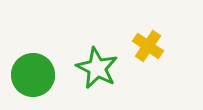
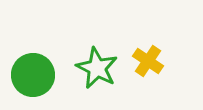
yellow cross: moved 15 px down
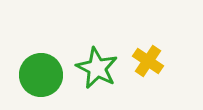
green circle: moved 8 px right
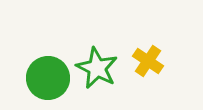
green circle: moved 7 px right, 3 px down
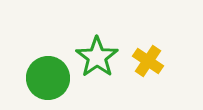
green star: moved 11 px up; rotated 9 degrees clockwise
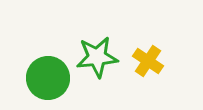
green star: rotated 30 degrees clockwise
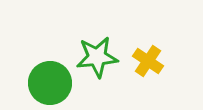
green circle: moved 2 px right, 5 px down
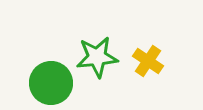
green circle: moved 1 px right
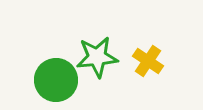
green circle: moved 5 px right, 3 px up
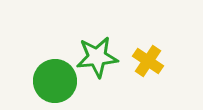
green circle: moved 1 px left, 1 px down
